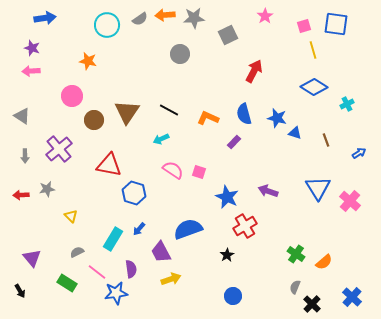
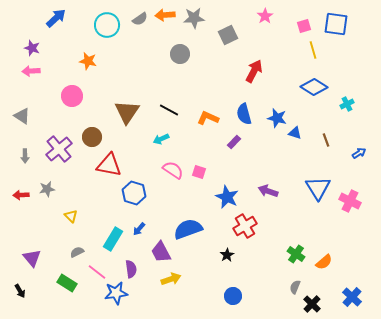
blue arrow at (45, 18): moved 11 px right; rotated 35 degrees counterclockwise
brown circle at (94, 120): moved 2 px left, 17 px down
pink cross at (350, 201): rotated 15 degrees counterclockwise
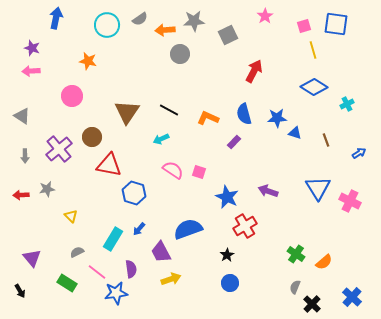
orange arrow at (165, 15): moved 15 px down
blue arrow at (56, 18): rotated 35 degrees counterclockwise
gray star at (194, 18): moved 3 px down
blue star at (277, 118): rotated 18 degrees counterclockwise
blue circle at (233, 296): moved 3 px left, 13 px up
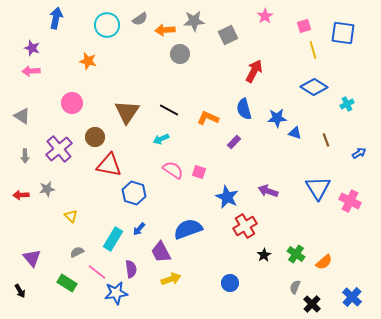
blue square at (336, 24): moved 7 px right, 9 px down
pink circle at (72, 96): moved 7 px down
blue semicircle at (244, 114): moved 5 px up
brown circle at (92, 137): moved 3 px right
black star at (227, 255): moved 37 px right
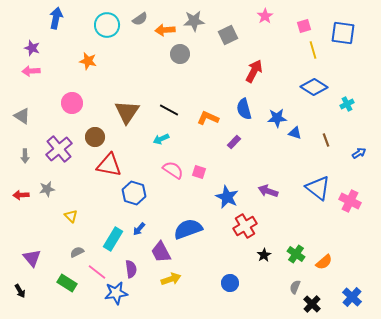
blue triangle at (318, 188): rotated 20 degrees counterclockwise
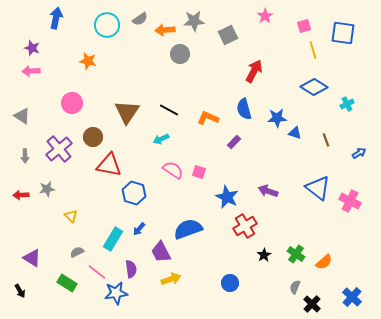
brown circle at (95, 137): moved 2 px left
purple triangle at (32, 258): rotated 18 degrees counterclockwise
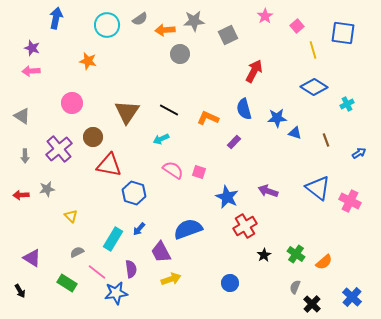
pink square at (304, 26): moved 7 px left; rotated 24 degrees counterclockwise
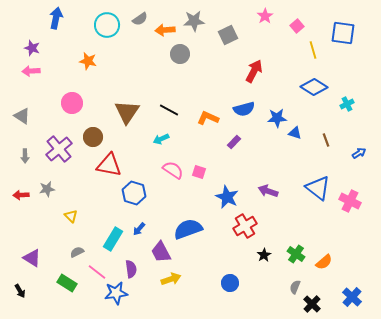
blue semicircle at (244, 109): rotated 90 degrees counterclockwise
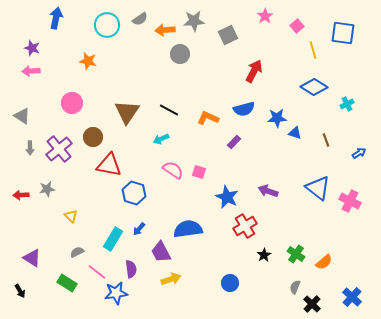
gray arrow at (25, 156): moved 5 px right, 8 px up
blue semicircle at (188, 229): rotated 12 degrees clockwise
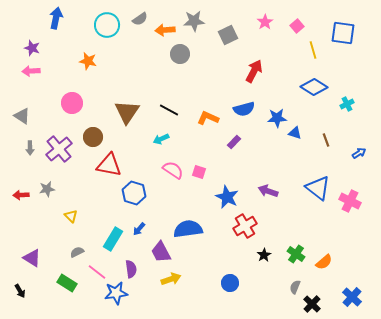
pink star at (265, 16): moved 6 px down
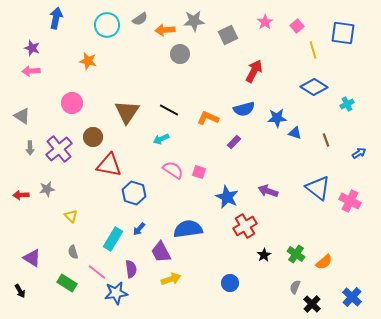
gray semicircle at (77, 252): moved 4 px left; rotated 80 degrees counterclockwise
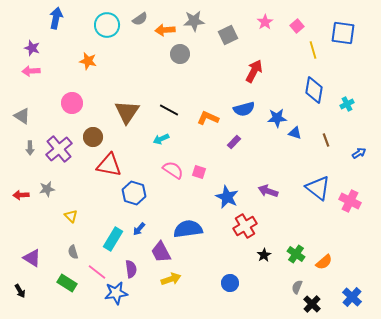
blue diamond at (314, 87): moved 3 px down; rotated 68 degrees clockwise
gray semicircle at (295, 287): moved 2 px right
